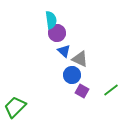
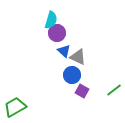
cyan semicircle: rotated 24 degrees clockwise
gray triangle: moved 2 px left, 2 px up
green line: moved 3 px right
green trapezoid: rotated 15 degrees clockwise
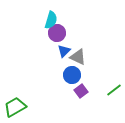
blue triangle: rotated 32 degrees clockwise
purple square: moved 1 px left; rotated 24 degrees clockwise
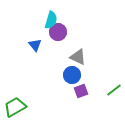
purple circle: moved 1 px right, 1 px up
blue triangle: moved 29 px left, 6 px up; rotated 24 degrees counterclockwise
purple square: rotated 16 degrees clockwise
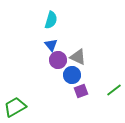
purple circle: moved 28 px down
blue triangle: moved 16 px right
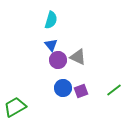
blue circle: moved 9 px left, 13 px down
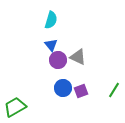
green line: rotated 21 degrees counterclockwise
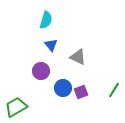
cyan semicircle: moved 5 px left
purple circle: moved 17 px left, 11 px down
purple square: moved 1 px down
green trapezoid: moved 1 px right
